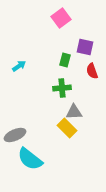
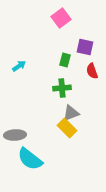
gray triangle: moved 3 px left, 1 px down; rotated 18 degrees counterclockwise
gray ellipse: rotated 20 degrees clockwise
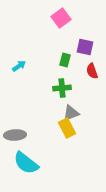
yellow rectangle: rotated 18 degrees clockwise
cyan semicircle: moved 4 px left, 4 px down
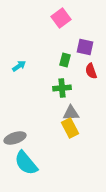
red semicircle: moved 1 px left
gray triangle: rotated 18 degrees clockwise
yellow rectangle: moved 3 px right
gray ellipse: moved 3 px down; rotated 15 degrees counterclockwise
cyan semicircle: rotated 12 degrees clockwise
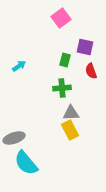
yellow rectangle: moved 2 px down
gray ellipse: moved 1 px left
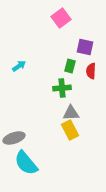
green rectangle: moved 5 px right, 6 px down
red semicircle: rotated 21 degrees clockwise
